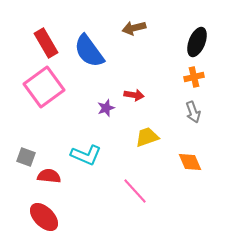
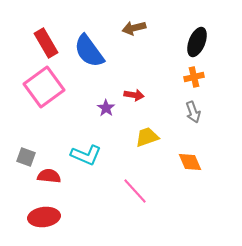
purple star: rotated 18 degrees counterclockwise
red ellipse: rotated 52 degrees counterclockwise
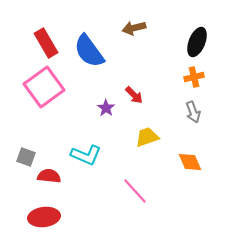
red arrow: rotated 36 degrees clockwise
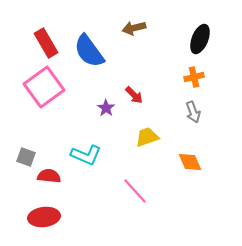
black ellipse: moved 3 px right, 3 px up
